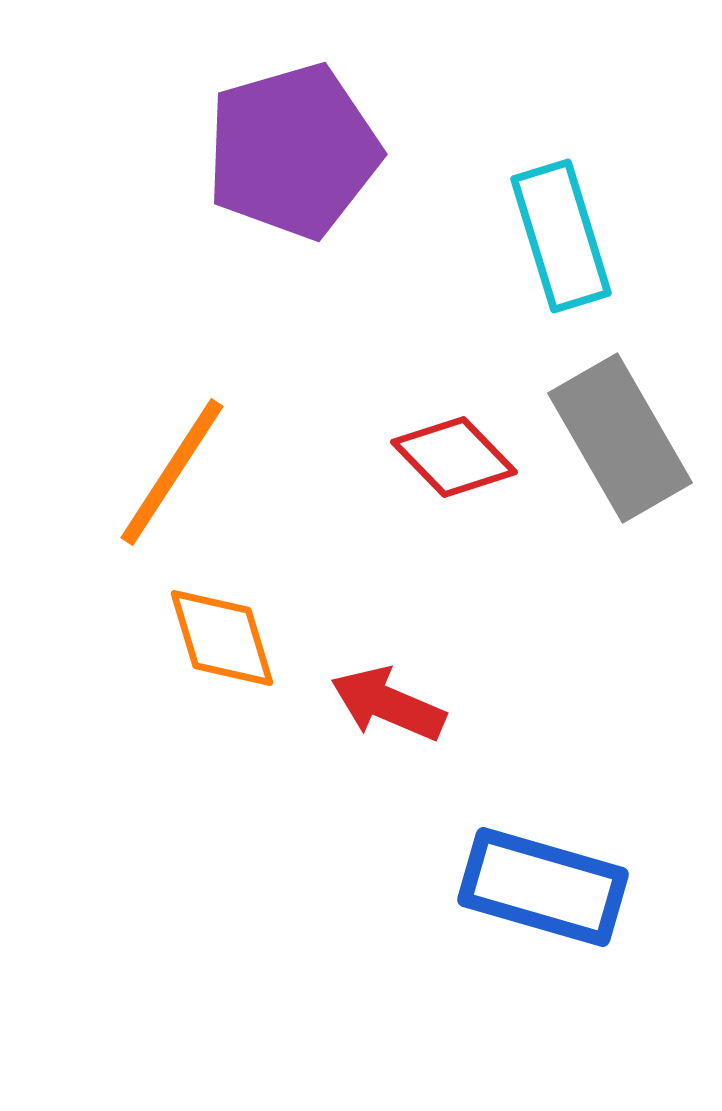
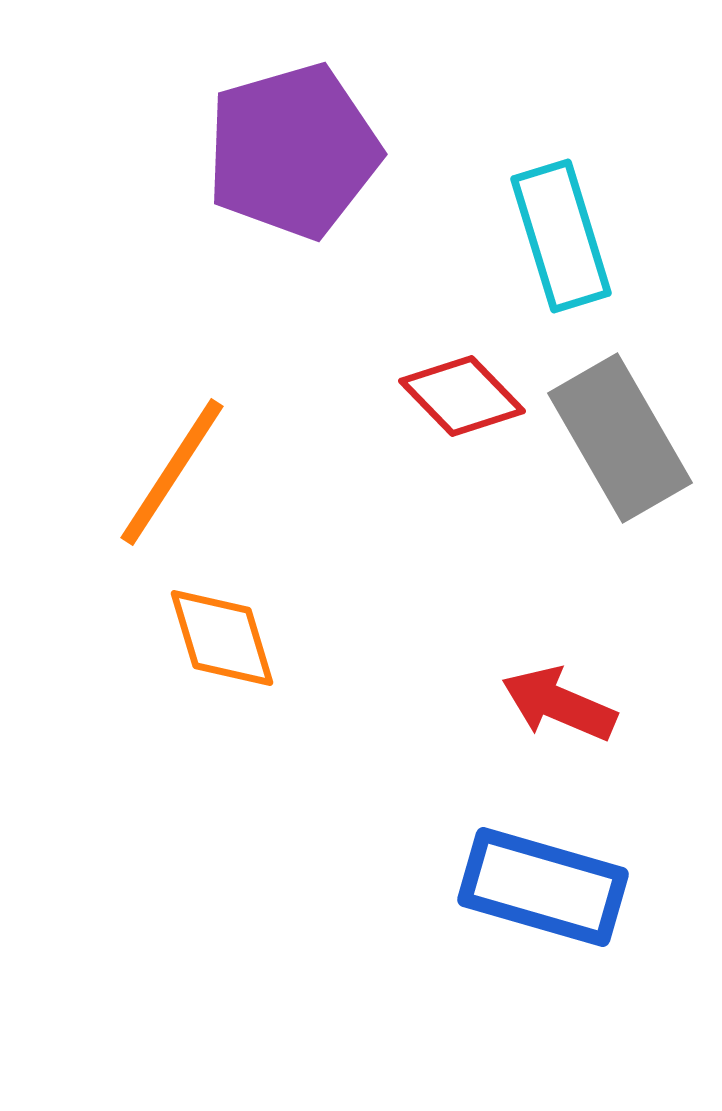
red diamond: moved 8 px right, 61 px up
red arrow: moved 171 px right
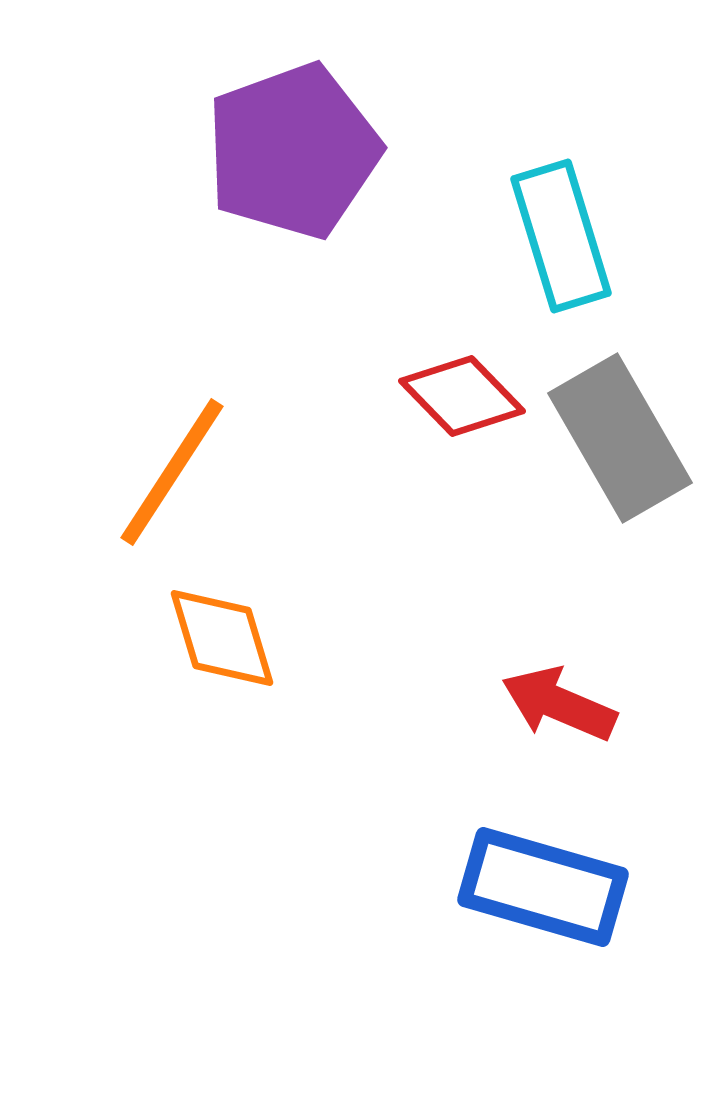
purple pentagon: rotated 4 degrees counterclockwise
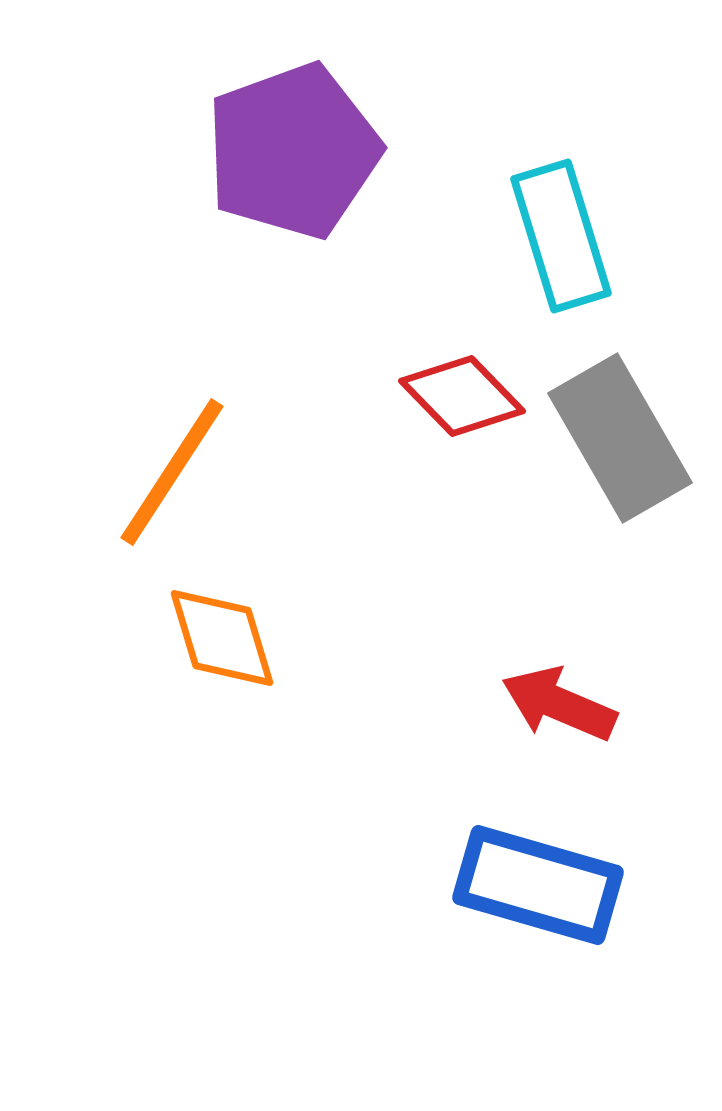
blue rectangle: moved 5 px left, 2 px up
